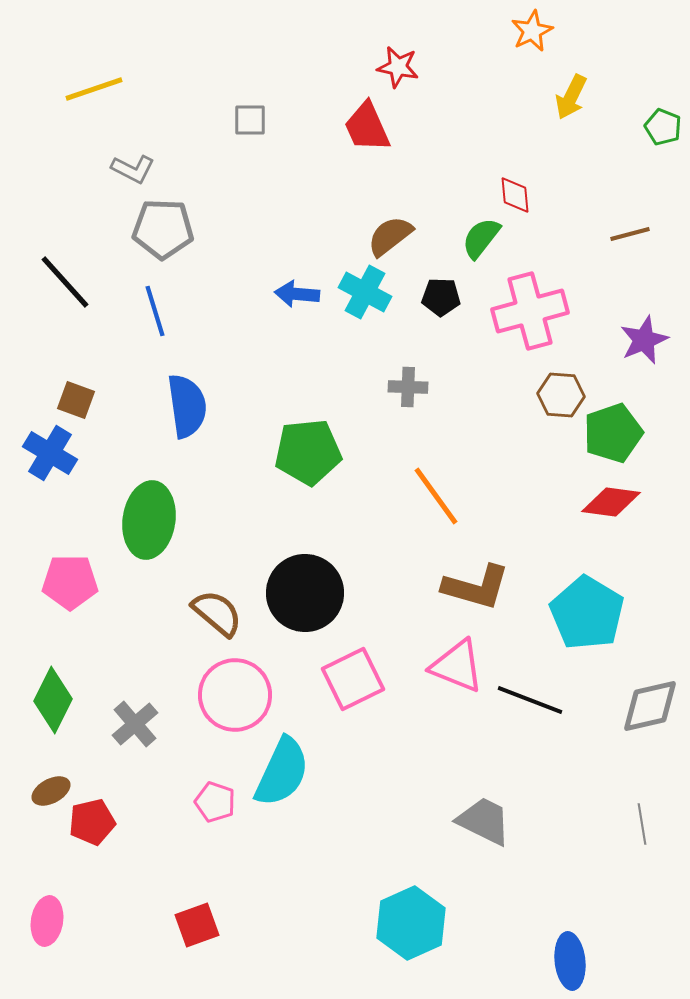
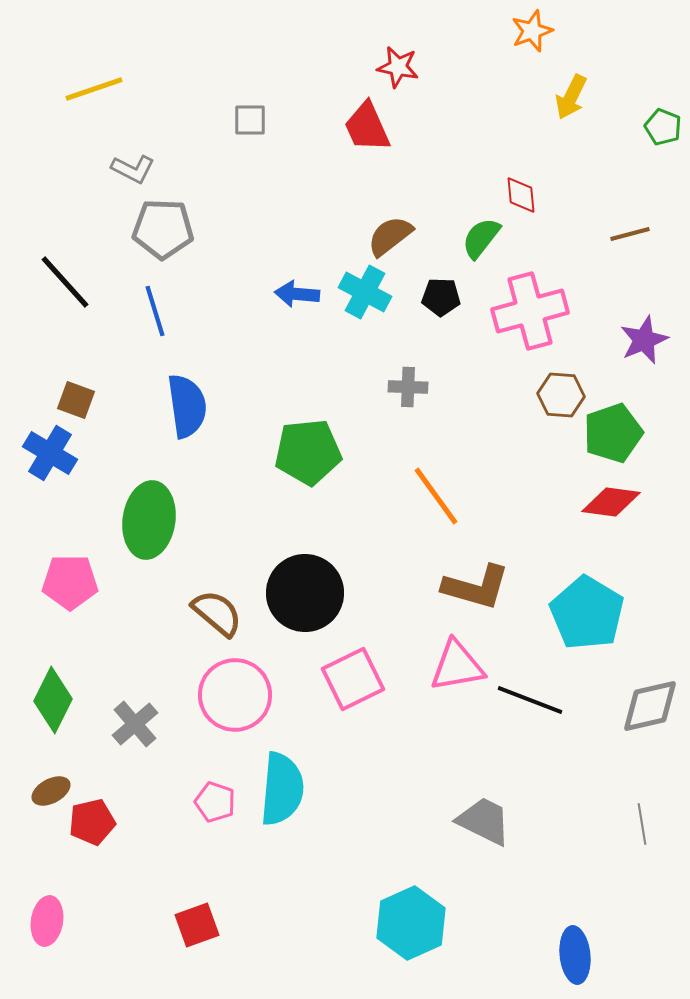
orange star at (532, 31): rotated 6 degrees clockwise
red diamond at (515, 195): moved 6 px right
pink triangle at (457, 666): rotated 32 degrees counterclockwise
cyan semicircle at (282, 772): moved 17 px down; rotated 20 degrees counterclockwise
blue ellipse at (570, 961): moved 5 px right, 6 px up
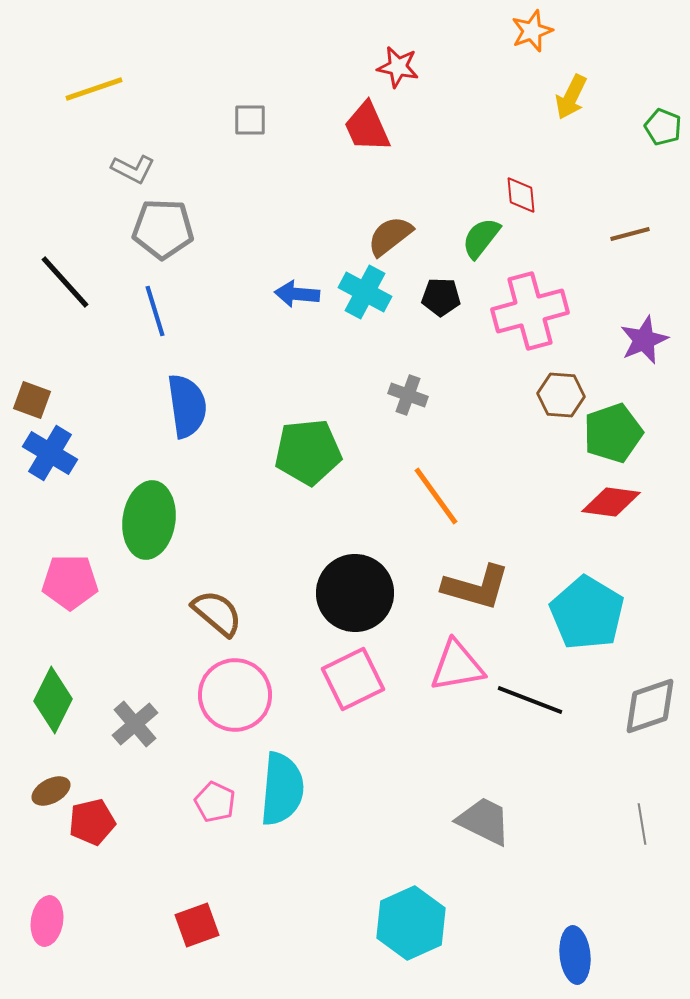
gray cross at (408, 387): moved 8 px down; rotated 18 degrees clockwise
brown square at (76, 400): moved 44 px left
black circle at (305, 593): moved 50 px right
gray diamond at (650, 706): rotated 6 degrees counterclockwise
pink pentagon at (215, 802): rotated 6 degrees clockwise
